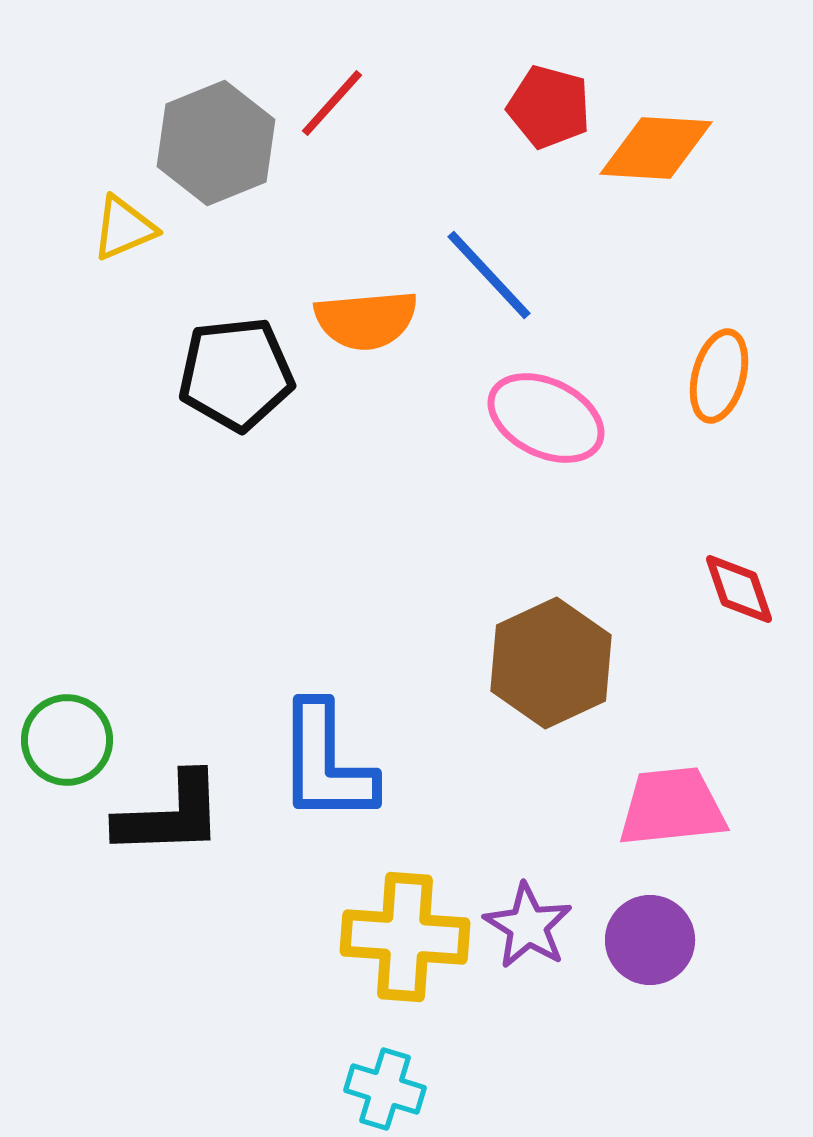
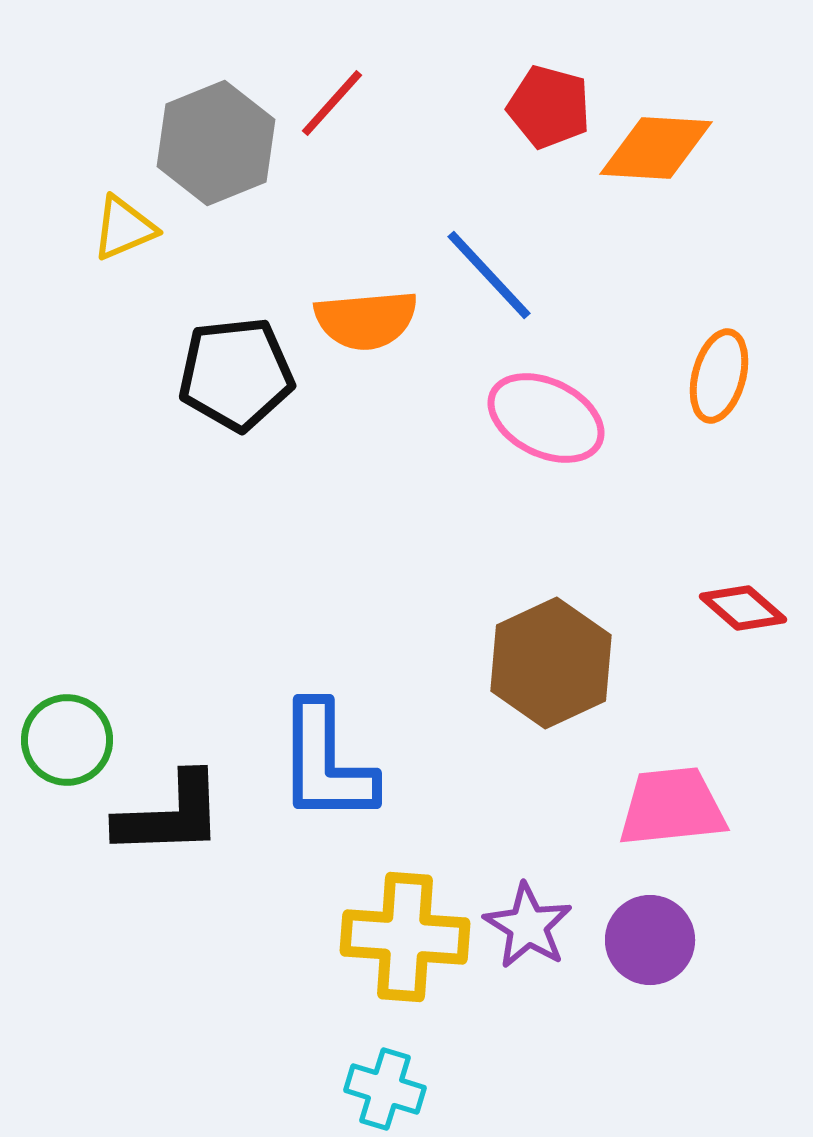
red diamond: moved 4 px right, 19 px down; rotated 30 degrees counterclockwise
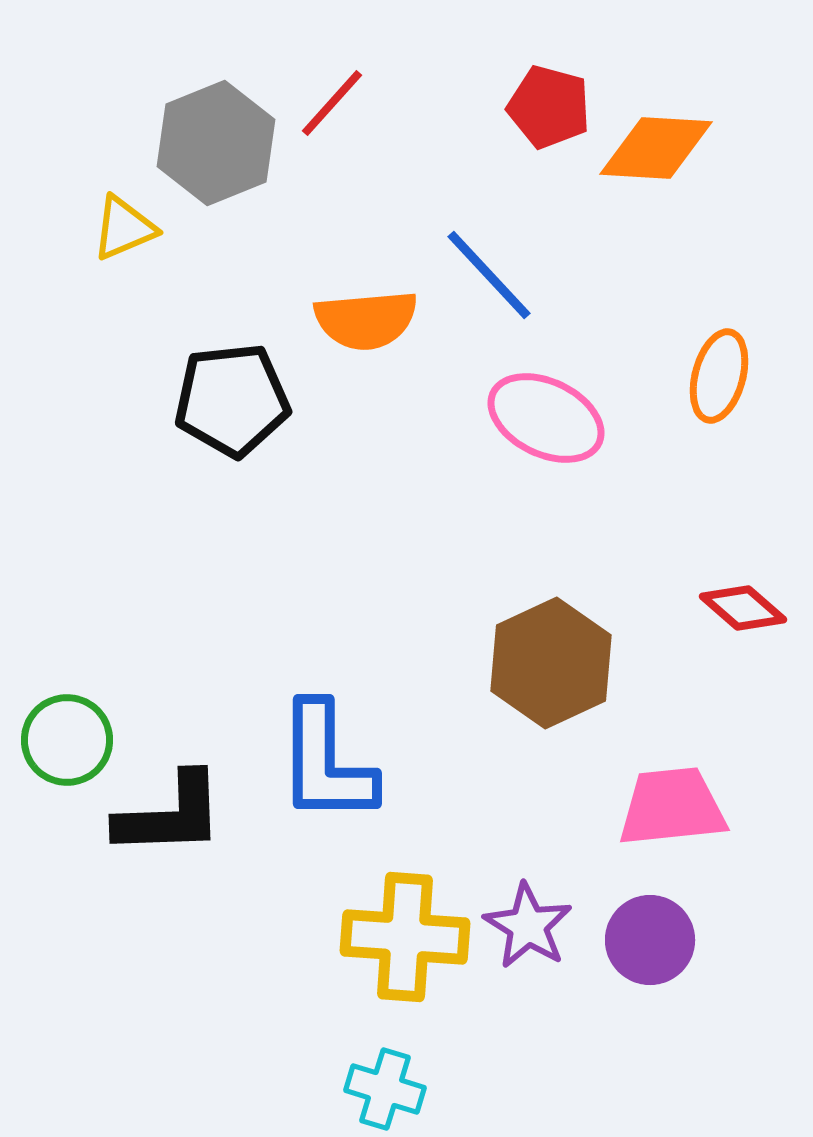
black pentagon: moved 4 px left, 26 px down
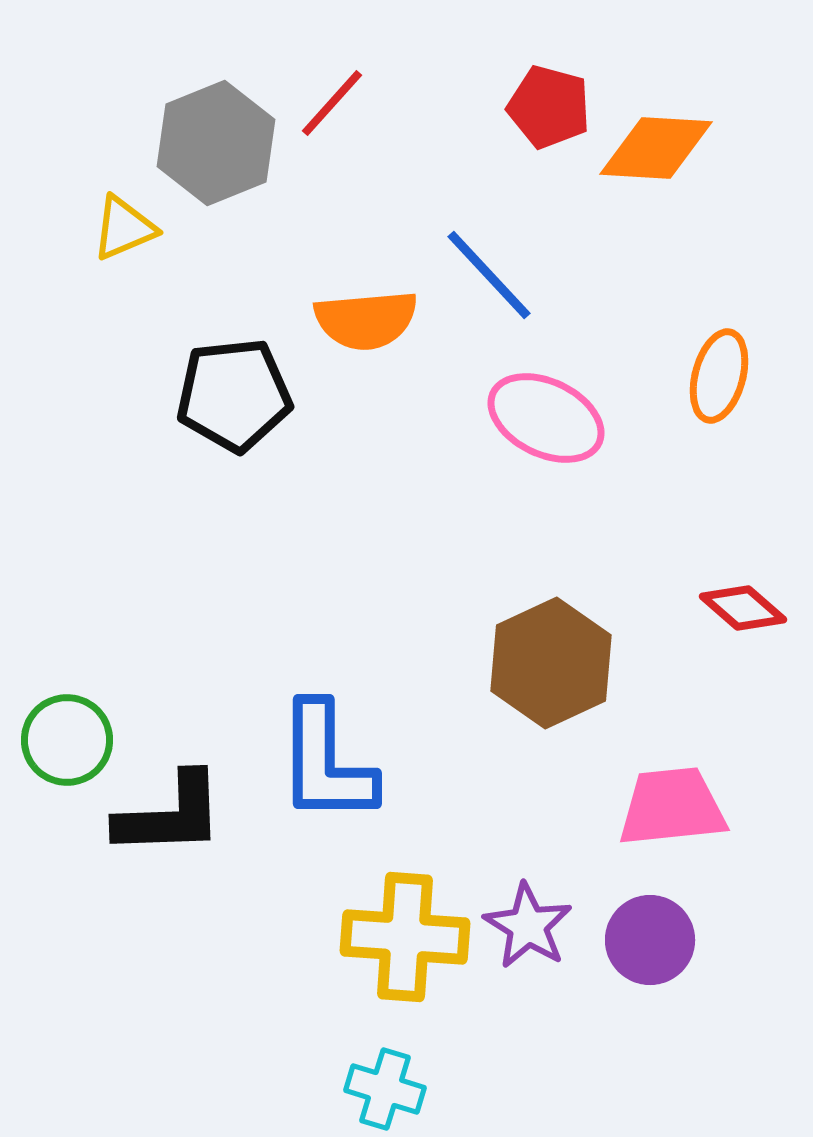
black pentagon: moved 2 px right, 5 px up
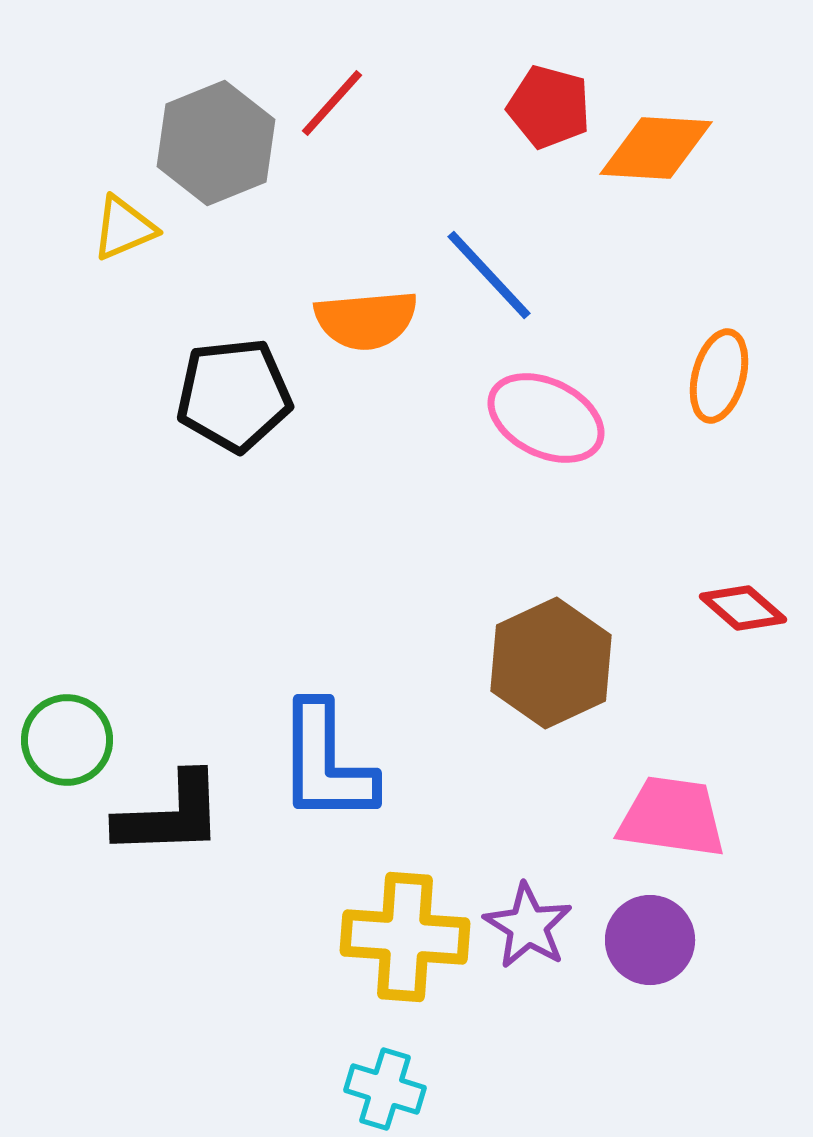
pink trapezoid: moved 10 px down; rotated 14 degrees clockwise
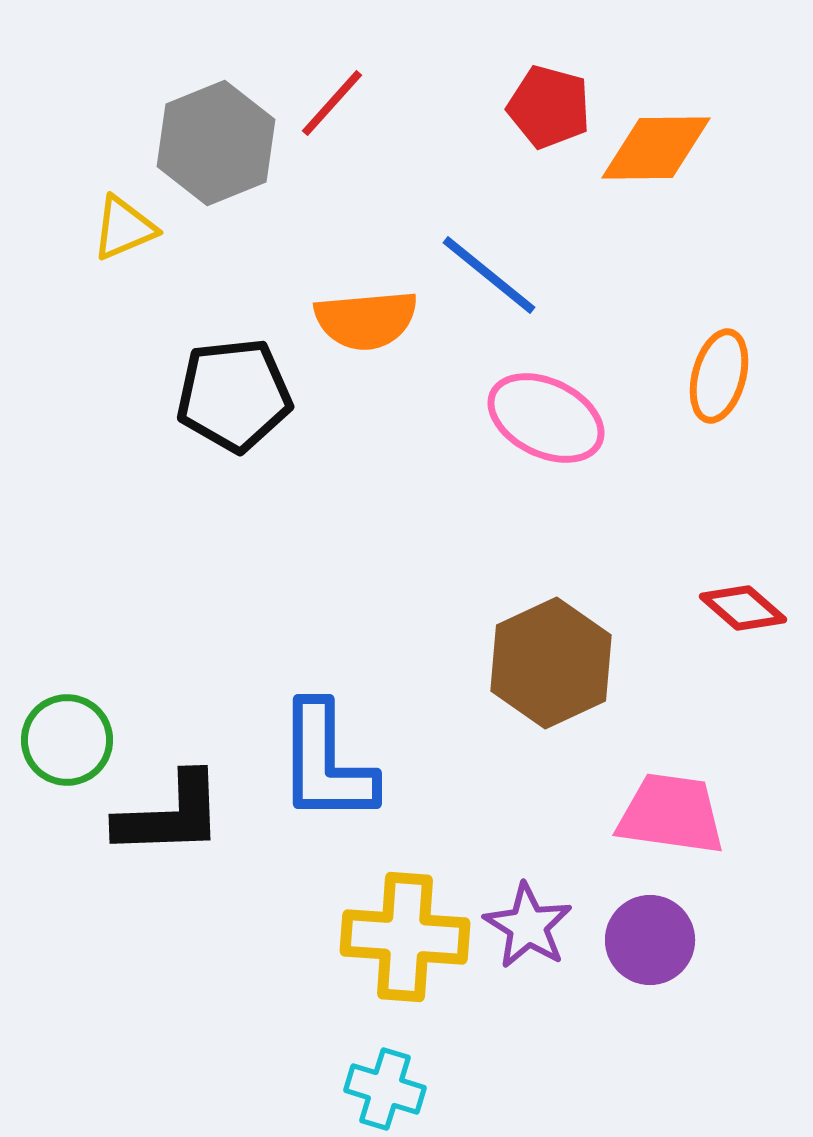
orange diamond: rotated 4 degrees counterclockwise
blue line: rotated 8 degrees counterclockwise
pink trapezoid: moved 1 px left, 3 px up
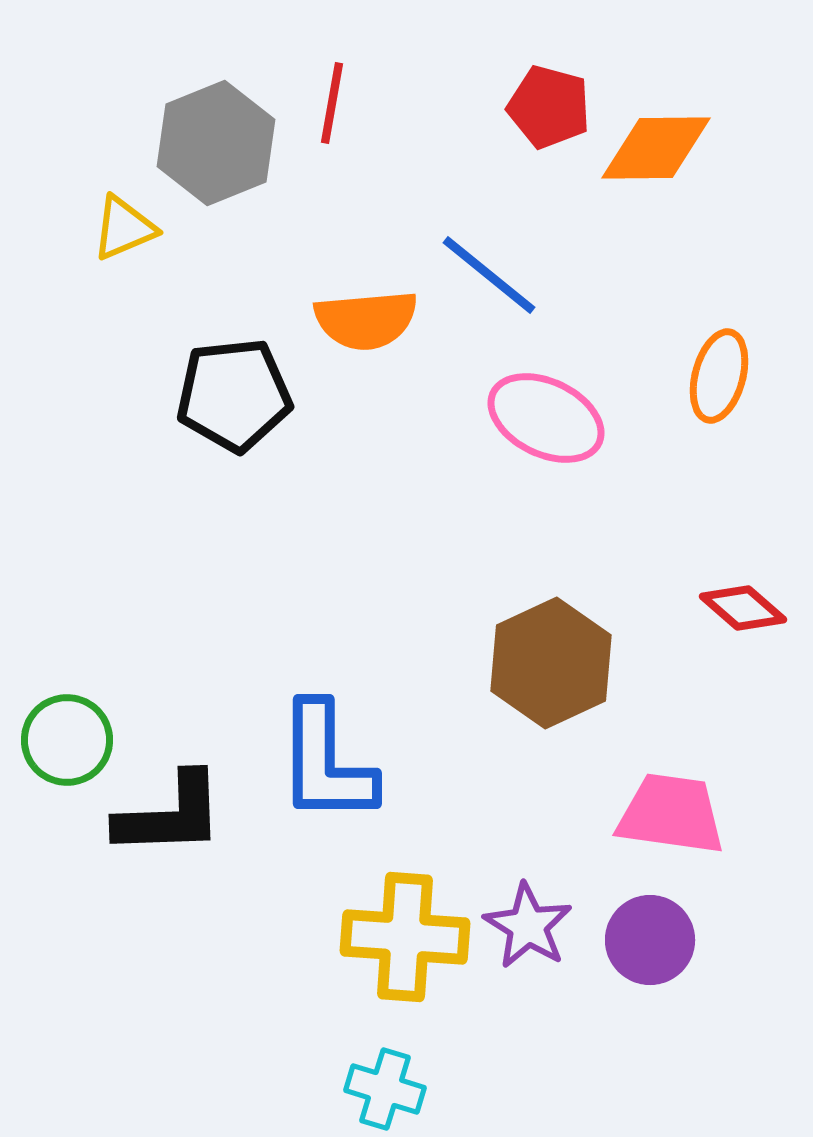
red line: rotated 32 degrees counterclockwise
